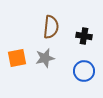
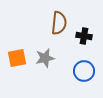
brown semicircle: moved 8 px right, 4 px up
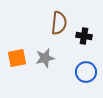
blue circle: moved 2 px right, 1 px down
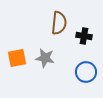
gray star: rotated 24 degrees clockwise
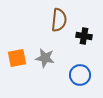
brown semicircle: moved 3 px up
blue circle: moved 6 px left, 3 px down
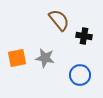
brown semicircle: rotated 45 degrees counterclockwise
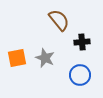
black cross: moved 2 px left, 6 px down; rotated 14 degrees counterclockwise
gray star: rotated 12 degrees clockwise
